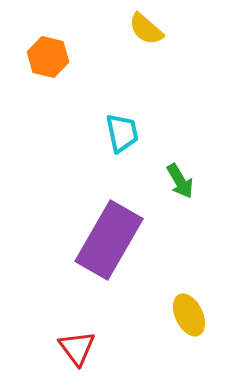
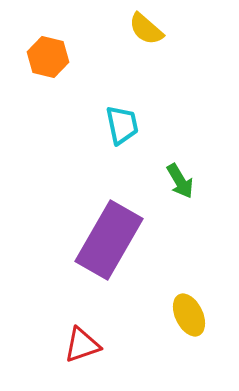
cyan trapezoid: moved 8 px up
red triangle: moved 5 px right, 3 px up; rotated 48 degrees clockwise
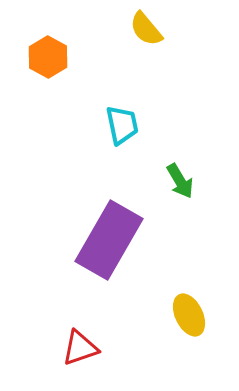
yellow semicircle: rotated 9 degrees clockwise
orange hexagon: rotated 15 degrees clockwise
red triangle: moved 2 px left, 3 px down
